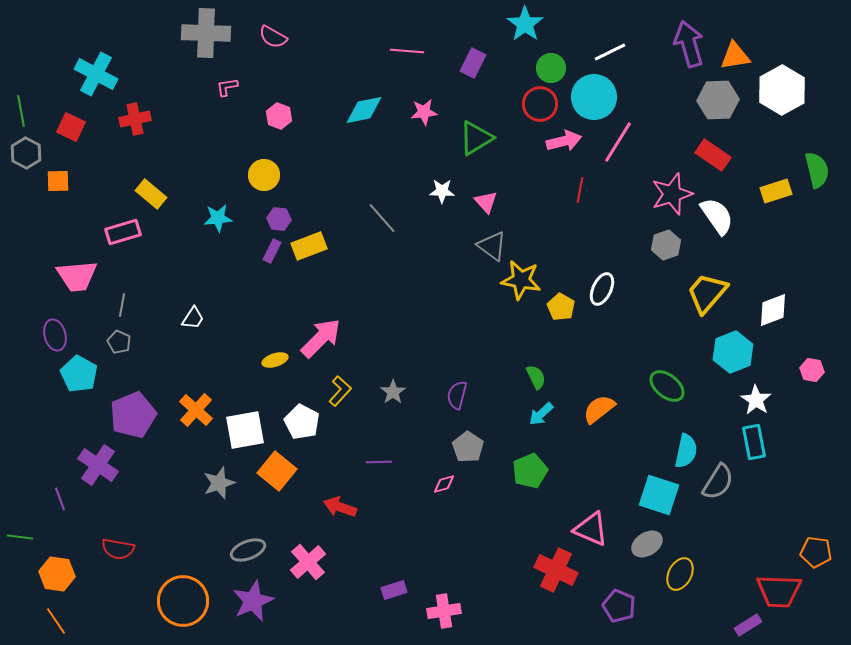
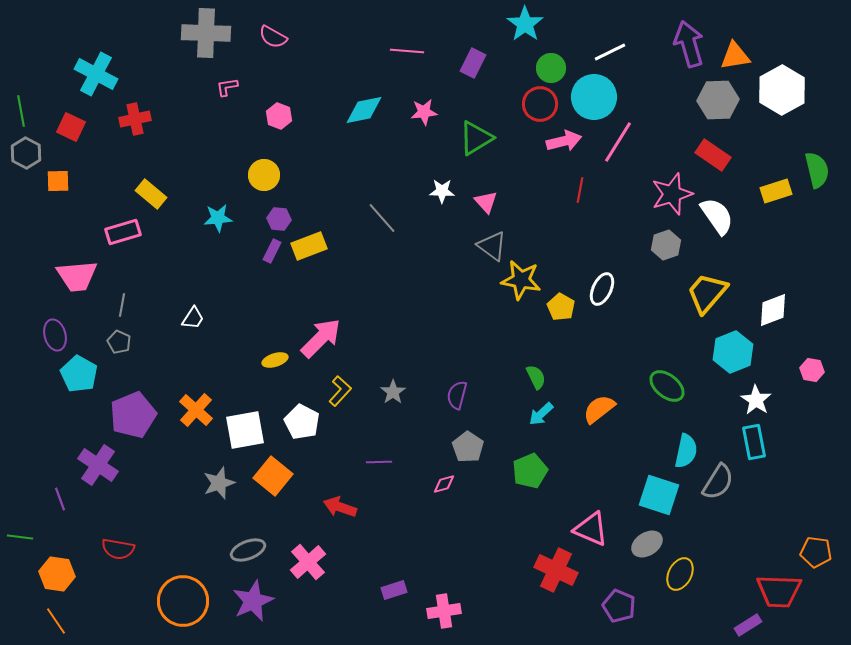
orange square at (277, 471): moved 4 px left, 5 px down
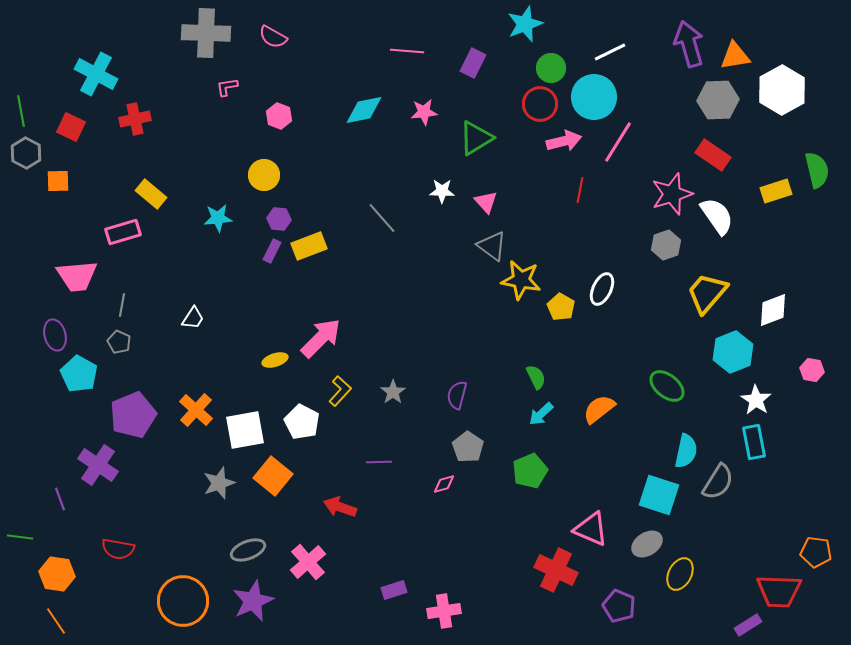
cyan star at (525, 24): rotated 15 degrees clockwise
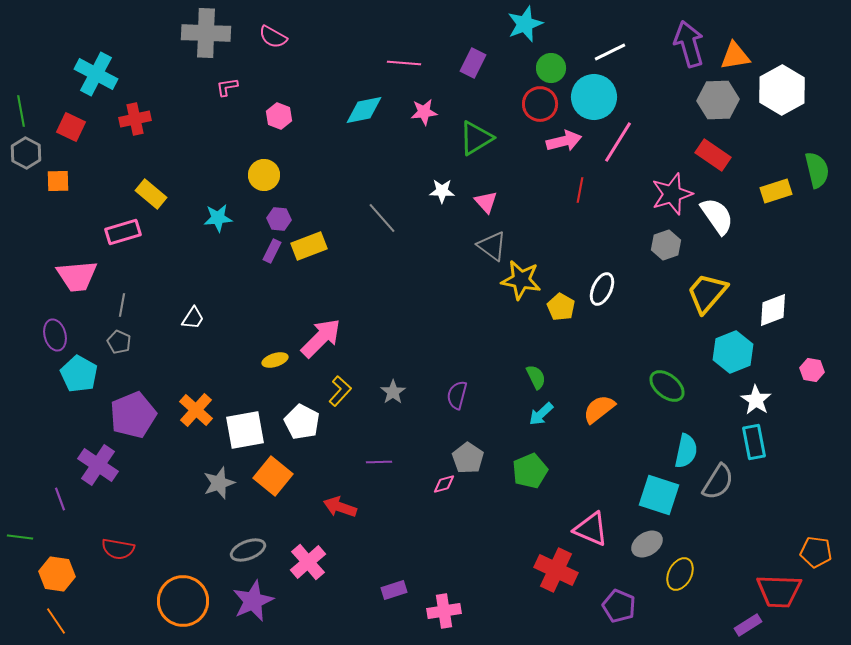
pink line at (407, 51): moved 3 px left, 12 px down
gray pentagon at (468, 447): moved 11 px down
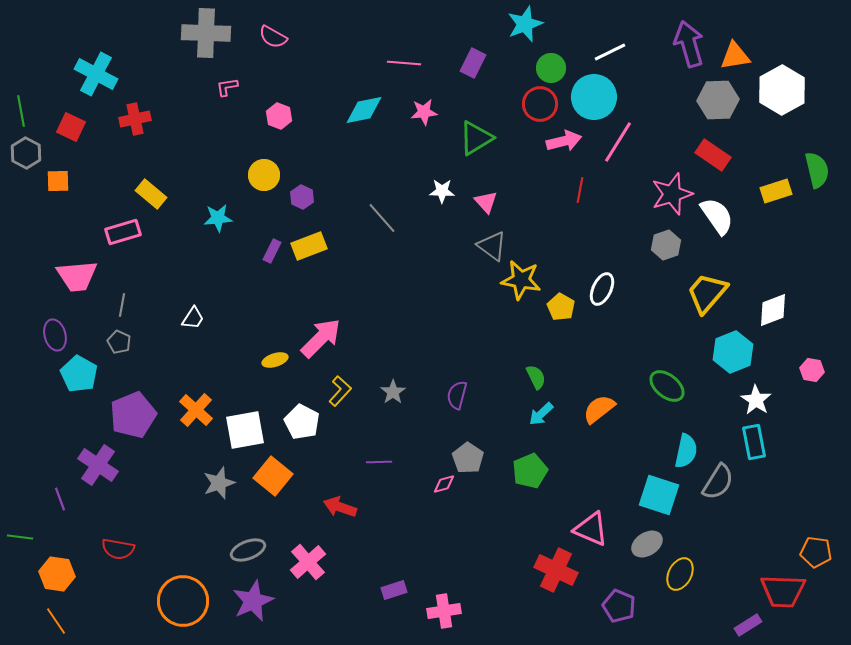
purple hexagon at (279, 219): moved 23 px right, 22 px up; rotated 20 degrees clockwise
red trapezoid at (779, 591): moved 4 px right
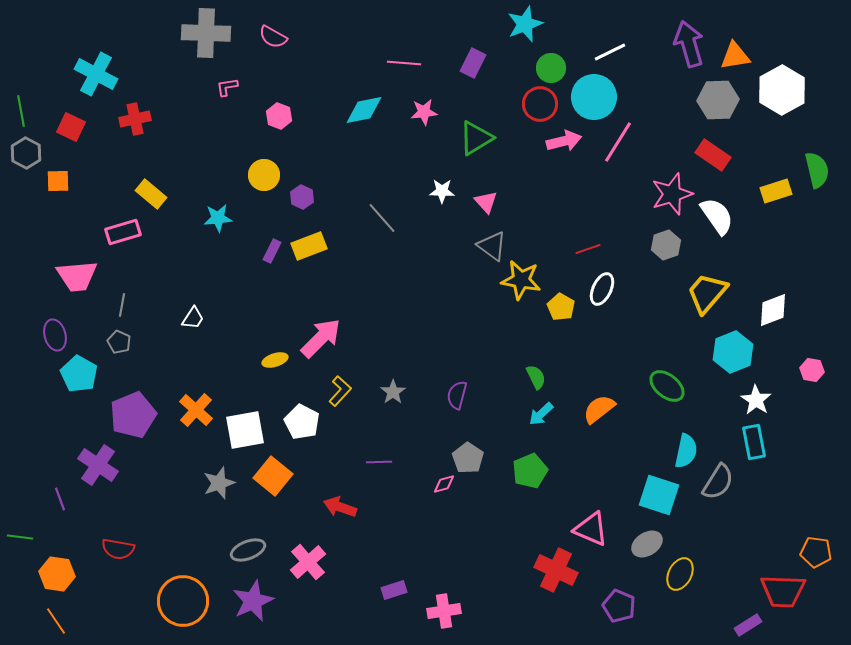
red line at (580, 190): moved 8 px right, 59 px down; rotated 60 degrees clockwise
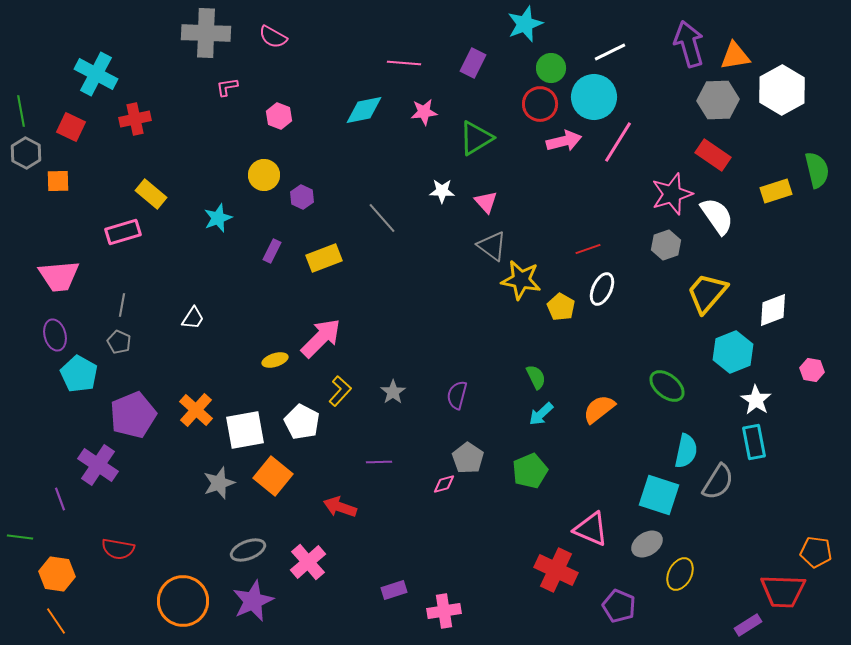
cyan star at (218, 218): rotated 16 degrees counterclockwise
yellow rectangle at (309, 246): moved 15 px right, 12 px down
pink trapezoid at (77, 276): moved 18 px left
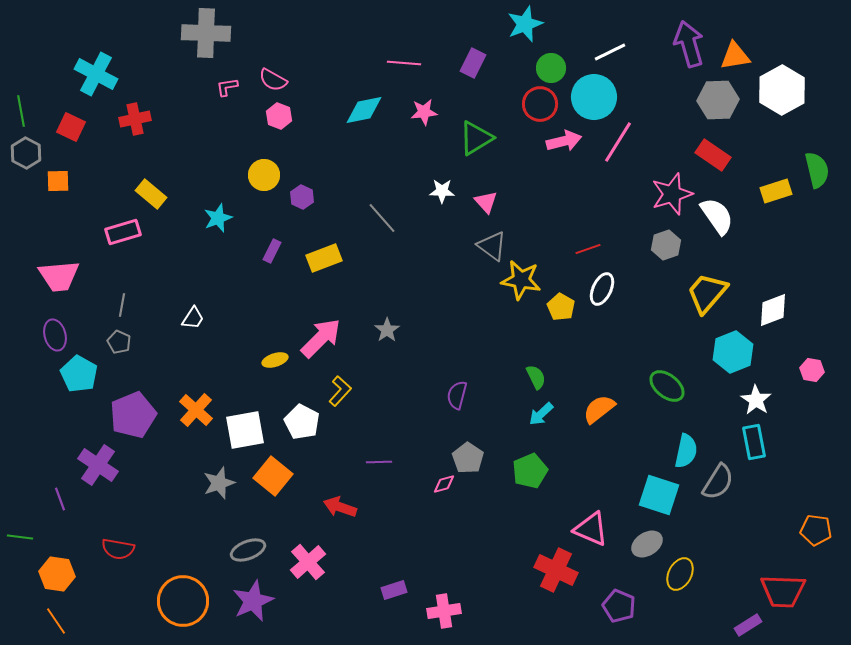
pink semicircle at (273, 37): moved 43 px down
gray star at (393, 392): moved 6 px left, 62 px up
orange pentagon at (816, 552): moved 22 px up
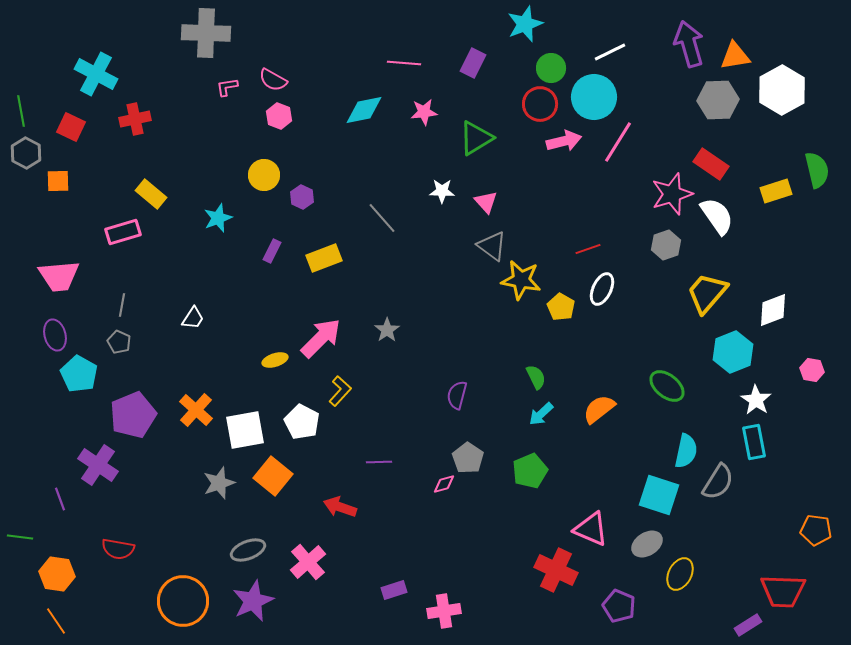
red rectangle at (713, 155): moved 2 px left, 9 px down
